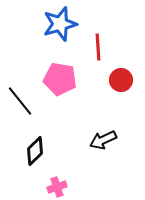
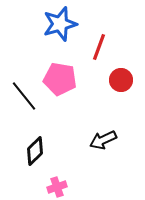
red line: moved 1 px right; rotated 24 degrees clockwise
black line: moved 4 px right, 5 px up
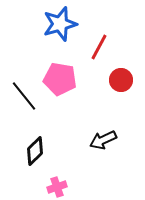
red line: rotated 8 degrees clockwise
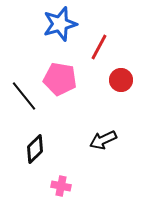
black diamond: moved 2 px up
pink cross: moved 4 px right, 1 px up; rotated 30 degrees clockwise
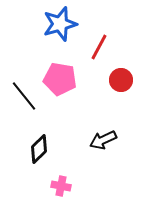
black diamond: moved 4 px right
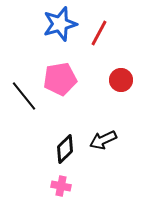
red line: moved 14 px up
pink pentagon: rotated 20 degrees counterclockwise
black diamond: moved 26 px right
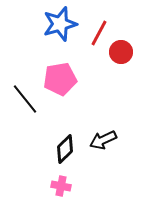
red circle: moved 28 px up
black line: moved 1 px right, 3 px down
